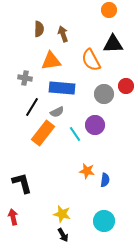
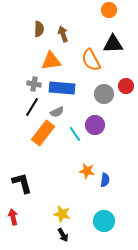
gray cross: moved 9 px right, 6 px down
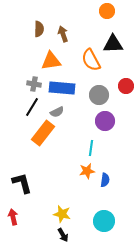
orange circle: moved 2 px left, 1 px down
gray circle: moved 5 px left, 1 px down
purple circle: moved 10 px right, 4 px up
cyan line: moved 16 px right, 14 px down; rotated 42 degrees clockwise
orange star: rotated 21 degrees counterclockwise
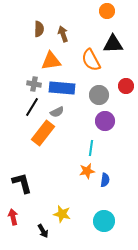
black arrow: moved 20 px left, 4 px up
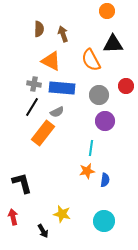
orange triangle: rotated 35 degrees clockwise
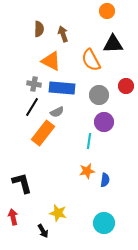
purple circle: moved 1 px left, 1 px down
cyan line: moved 2 px left, 7 px up
yellow star: moved 4 px left, 1 px up
cyan circle: moved 2 px down
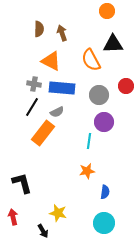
brown arrow: moved 1 px left, 1 px up
blue semicircle: moved 12 px down
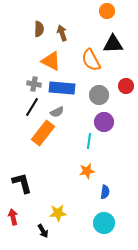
yellow star: rotated 18 degrees counterclockwise
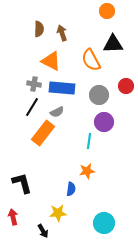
blue semicircle: moved 34 px left, 3 px up
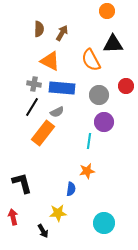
brown arrow: rotated 49 degrees clockwise
orange triangle: moved 1 px left
